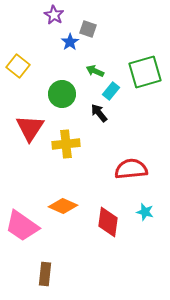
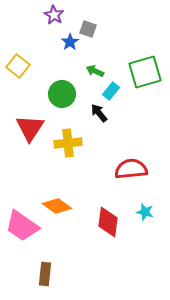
yellow cross: moved 2 px right, 1 px up
orange diamond: moved 6 px left; rotated 12 degrees clockwise
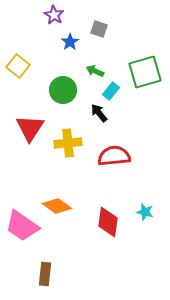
gray square: moved 11 px right
green circle: moved 1 px right, 4 px up
red semicircle: moved 17 px left, 13 px up
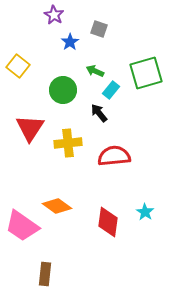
green square: moved 1 px right, 1 px down
cyan rectangle: moved 1 px up
cyan star: rotated 18 degrees clockwise
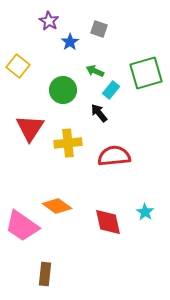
purple star: moved 5 px left, 6 px down
red diamond: rotated 20 degrees counterclockwise
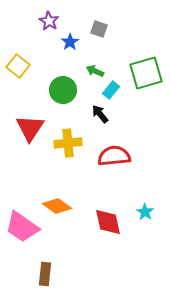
black arrow: moved 1 px right, 1 px down
pink trapezoid: moved 1 px down
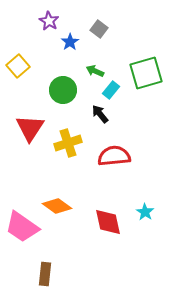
gray square: rotated 18 degrees clockwise
yellow square: rotated 10 degrees clockwise
yellow cross: rotated 12 degrees counterclockwise
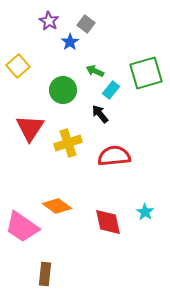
gray square: moved 13 px left, 5 px up
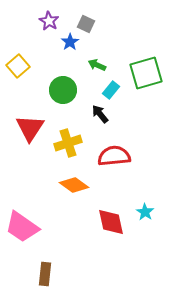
gray square: rotated 12 degrees counterclockwise
green arrow: moved 2 px right, 6 px up
orange diamond: moved 17 px right, 21 px up
red diamond: moved 3 px right
